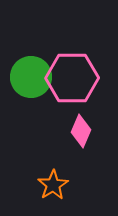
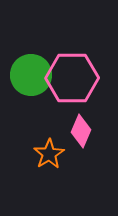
green circle: moved 2 px up
orange star: moved 4 px left, 31 px up
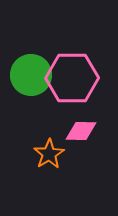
pink diamond: rotated 68 degrees clockwise
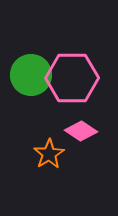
pink diamond: rotated 32 degrees clockwise
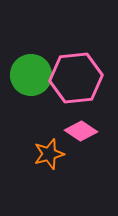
pink hexagon: moved 4 px right; rotated 6 degrees counterclockwise
orange star: rotated 16 degrees clockwise
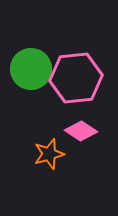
green circle: moved 6 px up
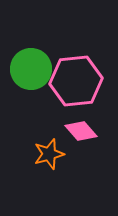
pink hexagon: moved 3 px down
pink diamond: rotated 16 degrees clockwise
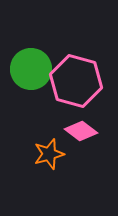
pink hexagon: rotated 21 degrees clockwise
pink diamond: rotated 12 degrees counterclockwise
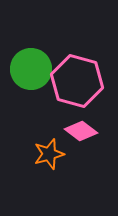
pink hexagon: moved 1 px right
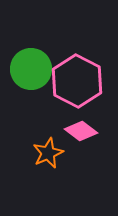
pink hexagon: rotated 12 degrees clockwise
orange star: moved 1 px left, 1 px up; rotated 8 degrees counterclockwise
